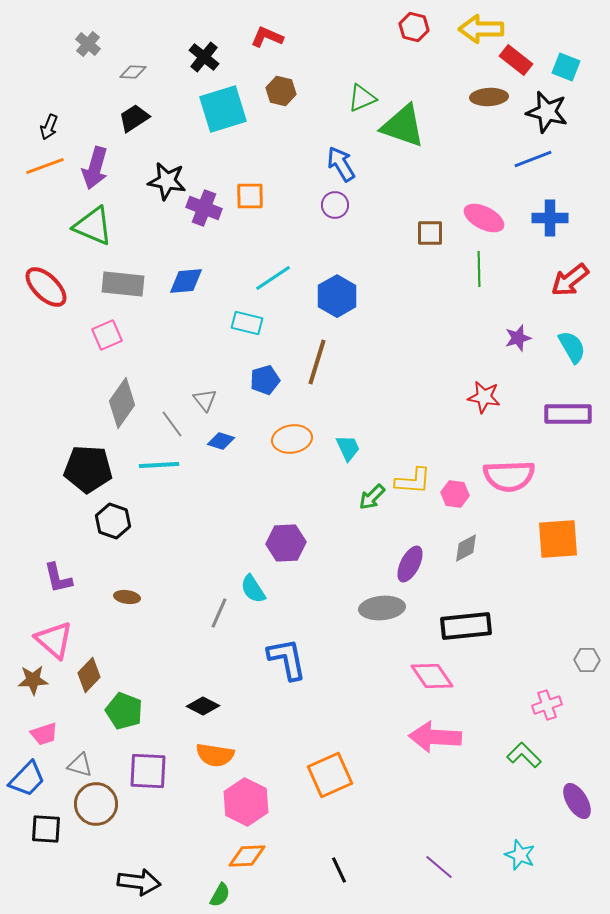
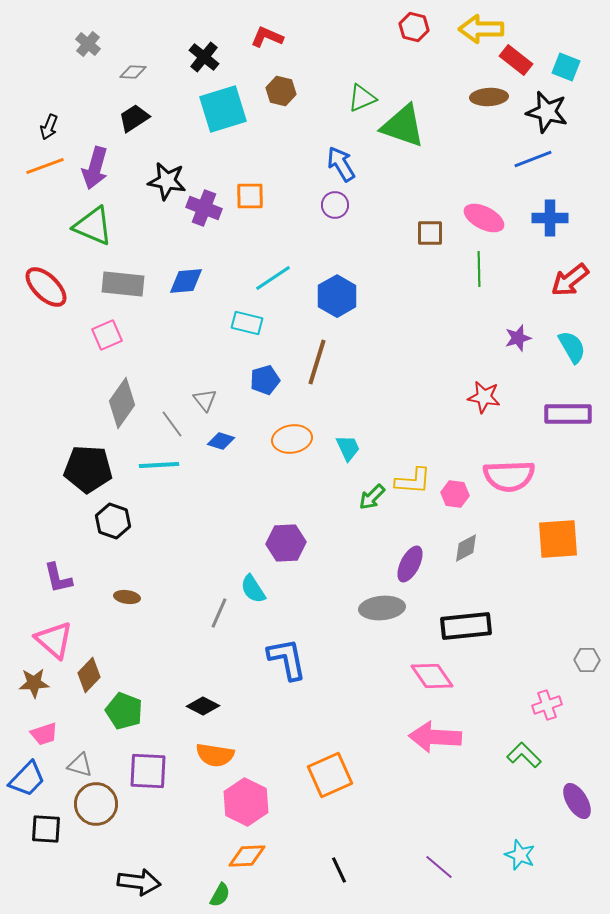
brown star at (33, 680): moved 1 px right, 3 px down
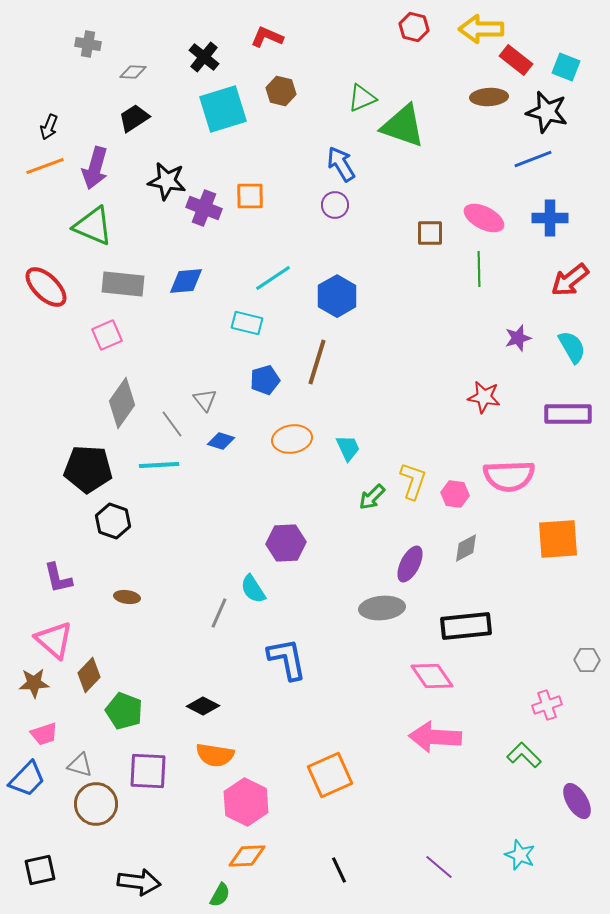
gray cross at (88, 44): rotated 30 degrees counterclockwise
yellow L-shape at (413, 481): rotated 75 degrees counterclockwise
black square at (46, 829): moved 6 px left, 41 px down; rotated 16 degrees counterclockwise
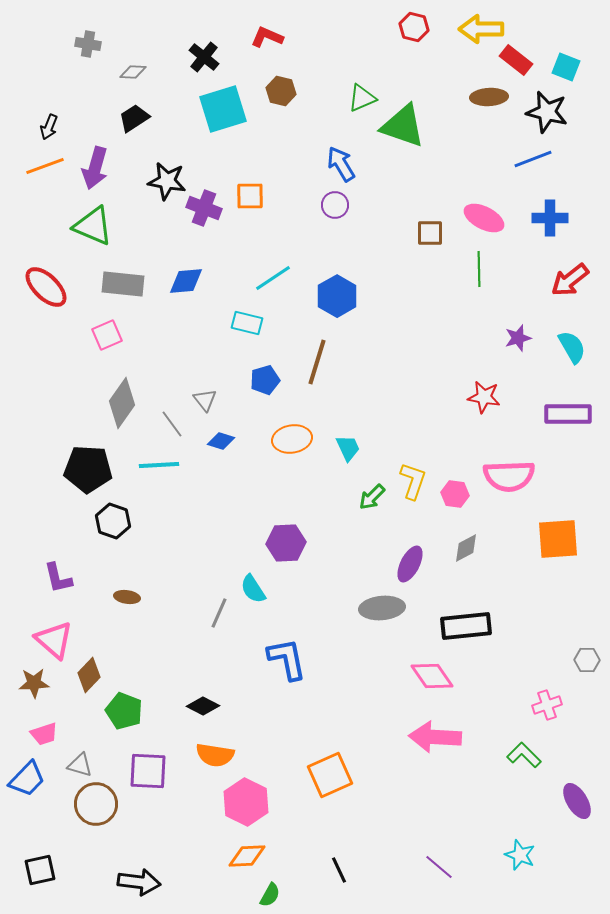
green semicircle at (220, 895): moved 50 px right
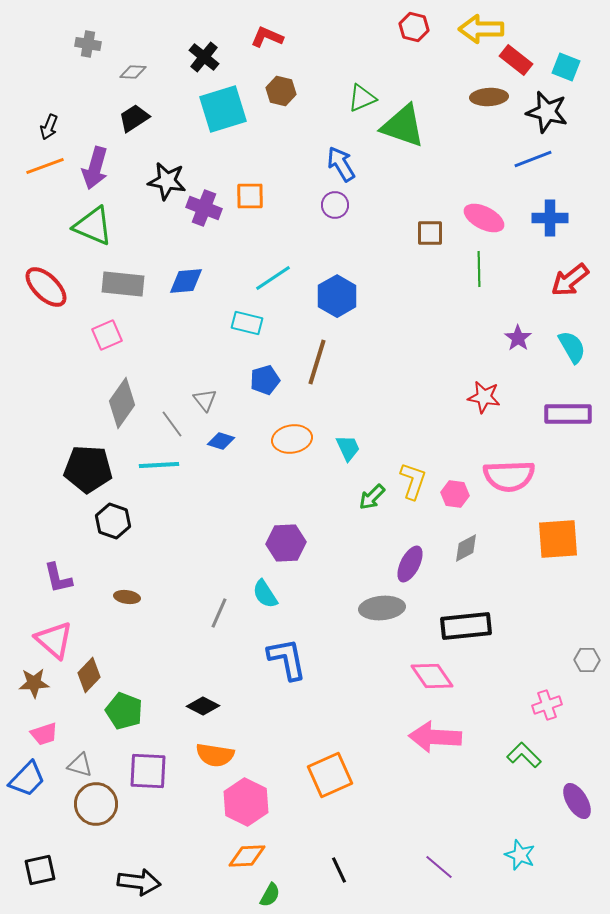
purple star at (518, 338): rotated 20 degrees counterclockwise
cyan semicircle at (253, 589): moved 12 px right, 5 px down
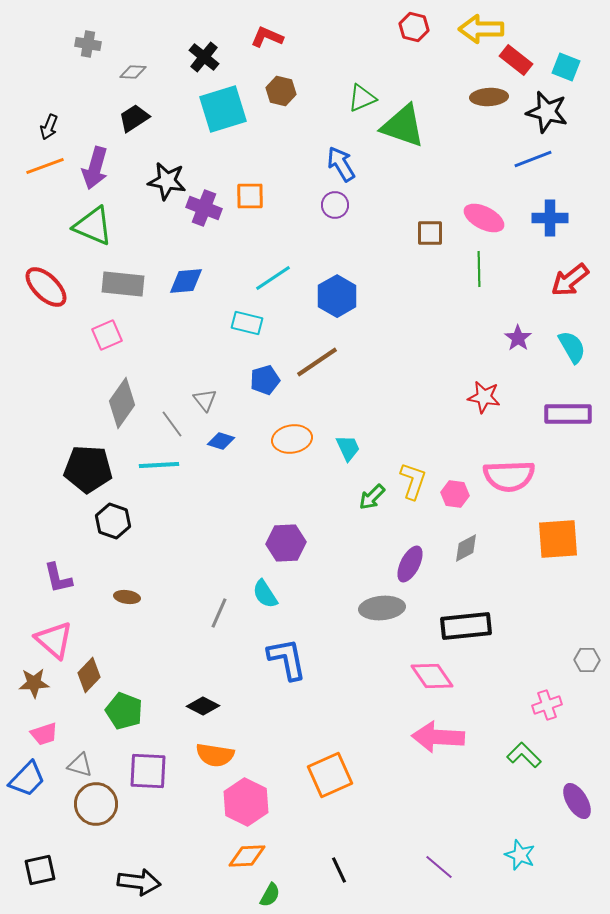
brown line at (317, 362): rotated 39 degrees clockwise
pink arrow at (435, 737): moved 3 px right
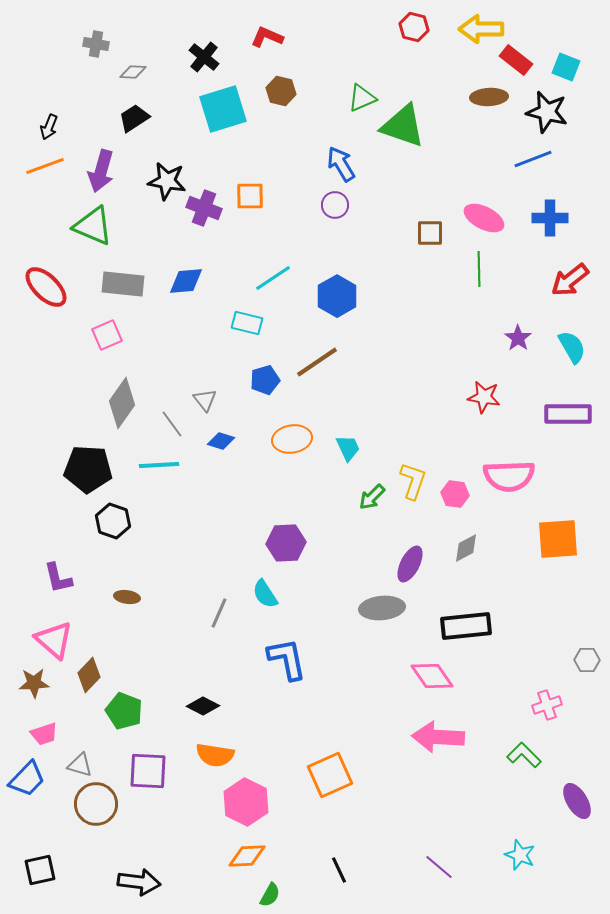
gray cross at (88, 44): moved 8 px right
purple arrow at (95, 168): moved 6 px right, 3 px down
